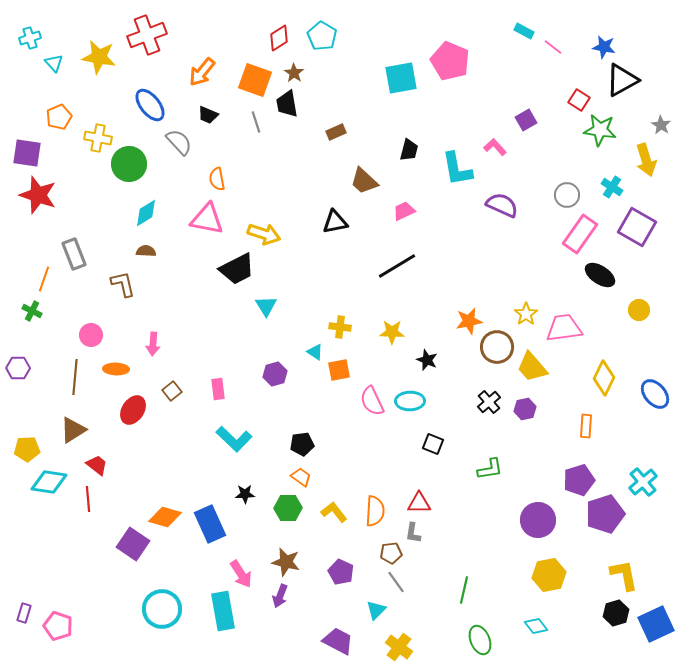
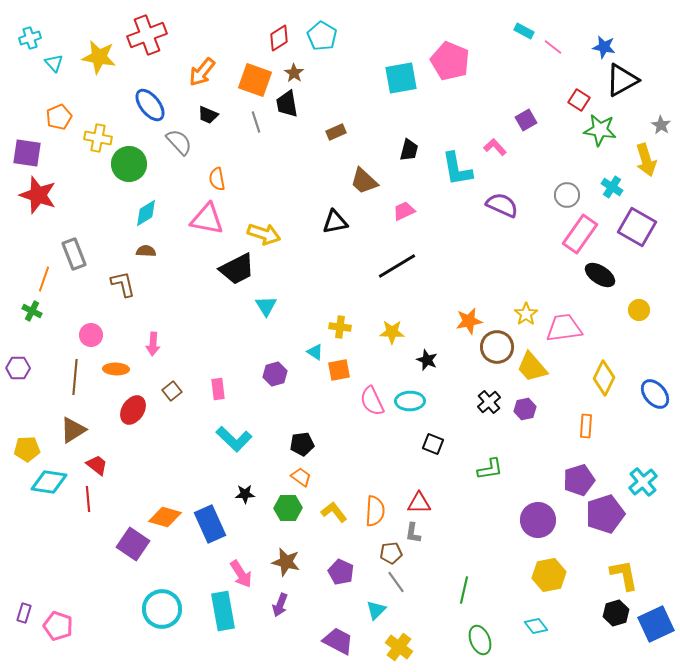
purple arrow at (280, 596): moved 9 px down
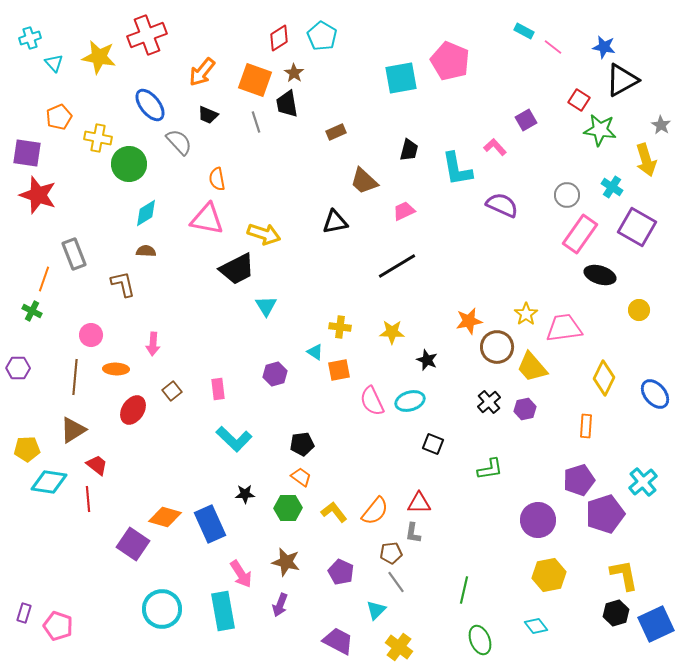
black ellipse at (600, 275): rotated 16 degrees counterclockwise
cyan ellipse at (410, 401): rotated 16 degrees counterclockwise
orange semicircle at (375, 511): rotated 36 degrees clockwise
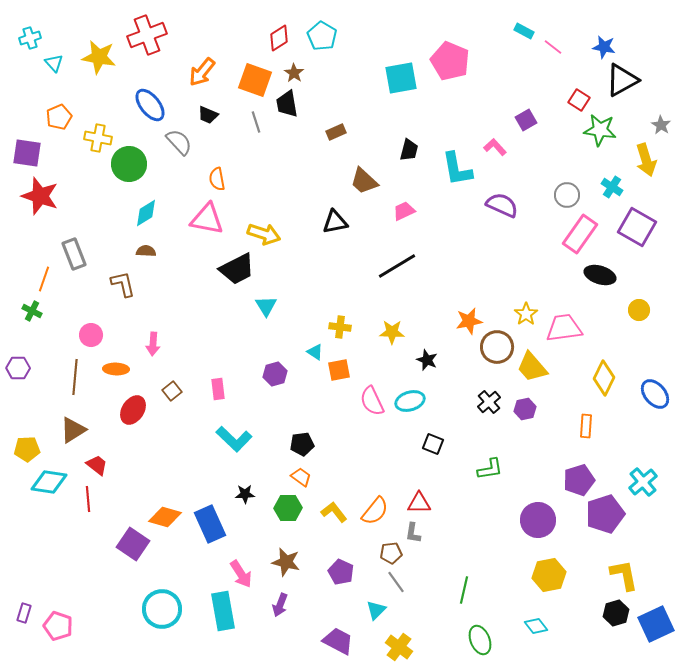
red star at (38, 195): moved 2 px right, 1 px down
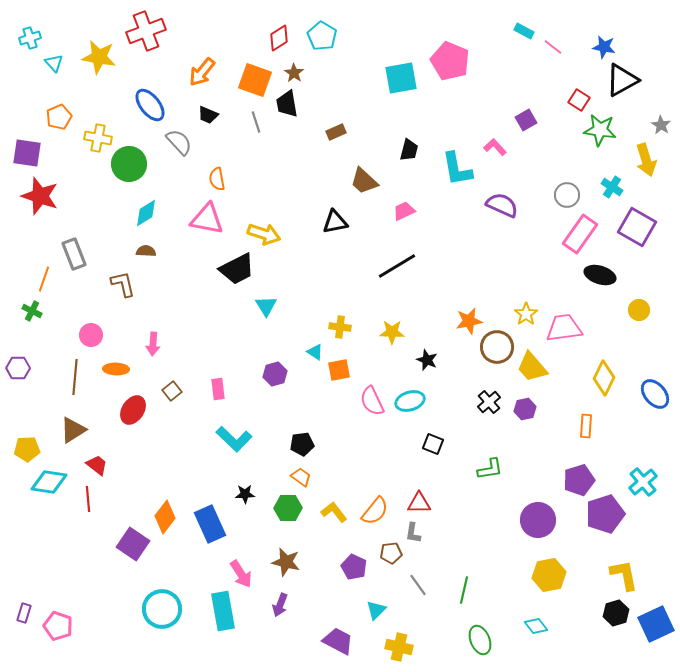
red cross at (147, 35): moved 1 px left, 4 px up
orange diamond at (165, 517): rotated 68 degrees counterclockwise
purple pentagon at (341, 572): moved 13 px right, 5 px up
gray line at (396, 582): moved 22 px right, 3 px down
yellow cross at (399, 647): rotated 24 degrees counterclockwise
